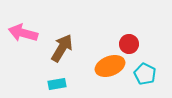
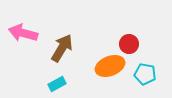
cyan pentagon: rotated 15 degrees counterclockwise
cyan rectangle: rotated 18 degrees counterclockwise
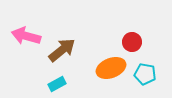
pink arrow: moved 3 px right, 3 px down
red circle: moved 3 px right, 2 px up
brown arrow: moved 2 px down; rotated 20 degrees clockwise
orange ellipse: moved 1 px right, 2 px down
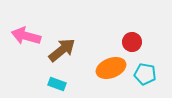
cyan rectangle: rotated 48 degrees clockwise
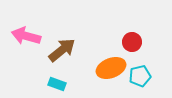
cyan pentagon: moved 5 px left, 2 px down; rotated 25 degrees counterclockwise
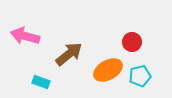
pink arrow: moved 1 px left
brown arrow: moved 7 px right, 4 px down
orange ellipse: moved 3 px left, 2 px down; rotated 8 degrees counterclockwise
cyan rectangle: moved 16 px left, 2 px up
